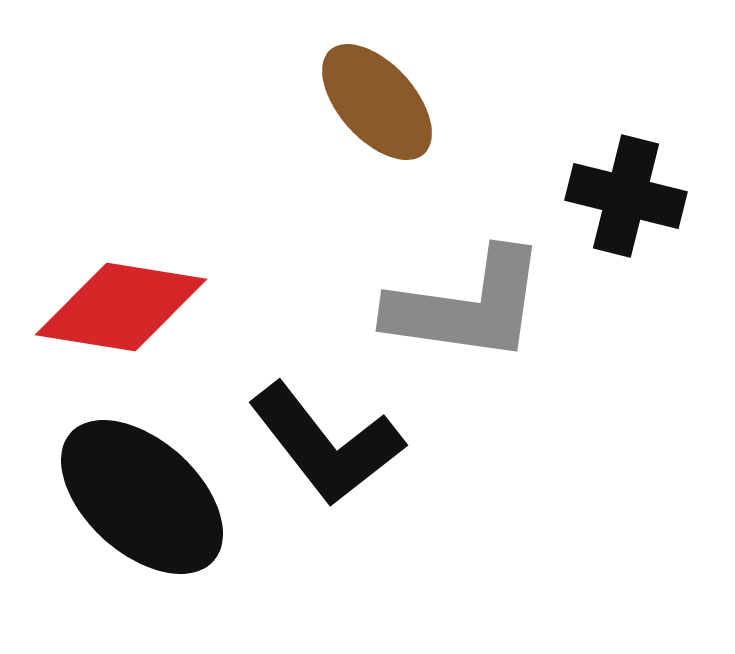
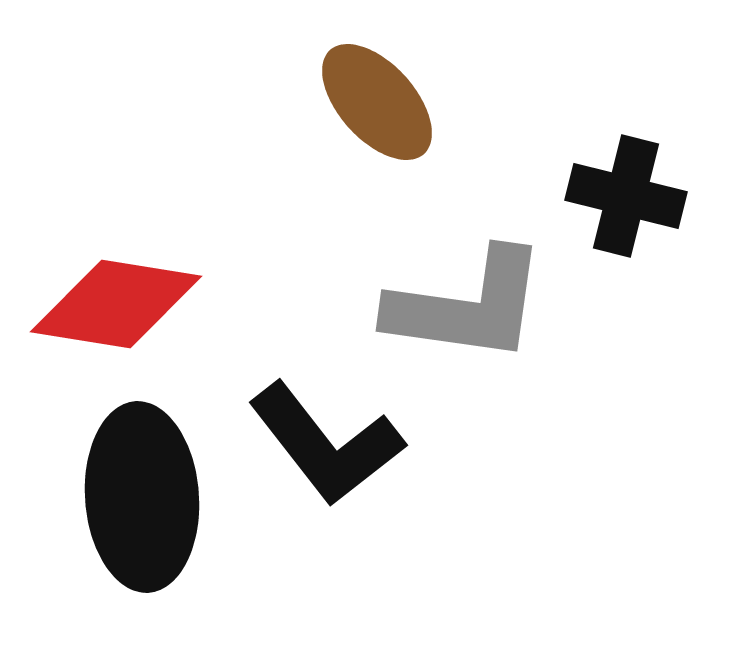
red diamond: moved 5 px left, 3 px up
black ellipse: rotated 44 degrees clockwise
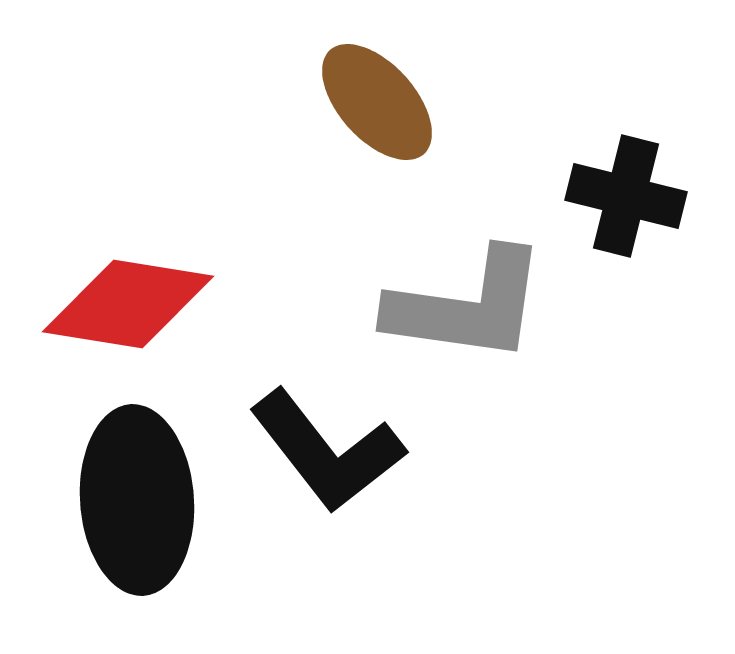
red diamond: moved 12 px right
black L-shape: moved 1 px right, 7 px down
black ellipse: moved 5 px left, 3 px down
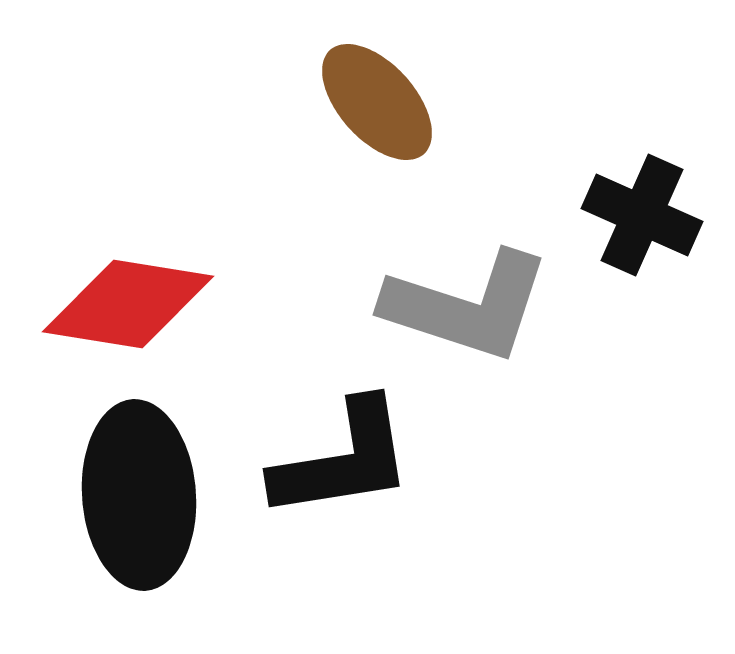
black cross: moved 16 px right, 19 px down; rotated 10 degrees clockwise
gray L-shape: rotated 10 degrees clockwise
black L-shape: moved 16 px right, 9 px down; rotated 61 degrees counterclockwise
black ellipse: moved 2 px right, 5 px up
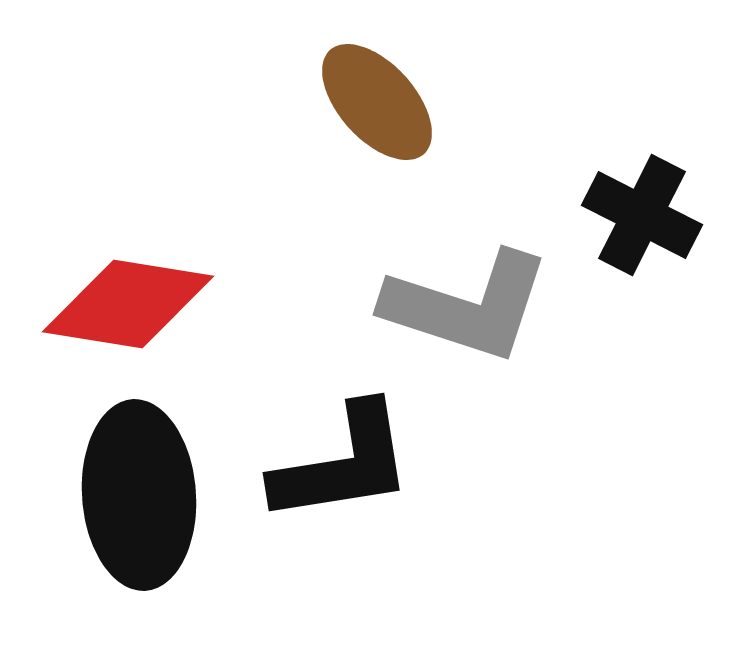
black cross: rotated 3 degrees clockwise
black L-shape: moved 4 px down
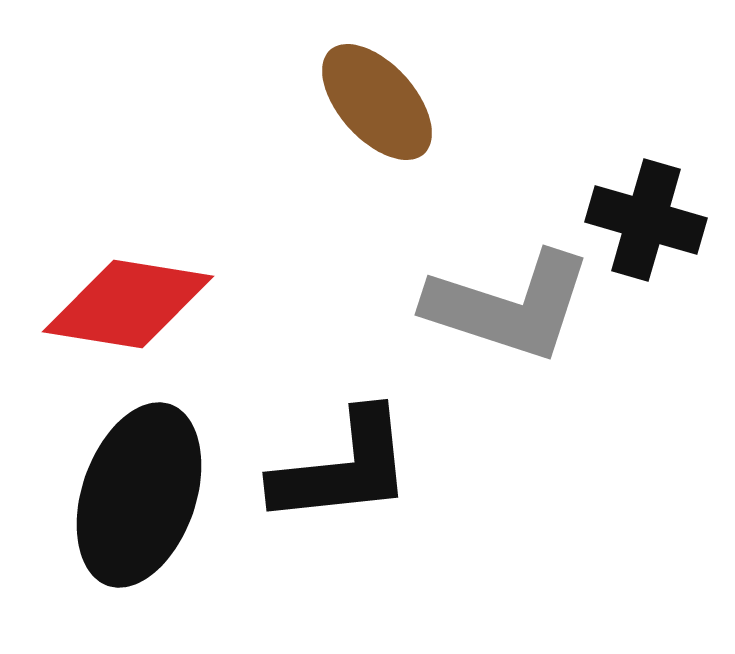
black cross: moved 4 px right, 5 px down; rotated 11 degrees counterclockwise
gray L-shape: moved 42 px right
black L-shape: moved 4 px down; rotated 3 degrees clockwise
black ellipse: rotated 23 degrees clockwise
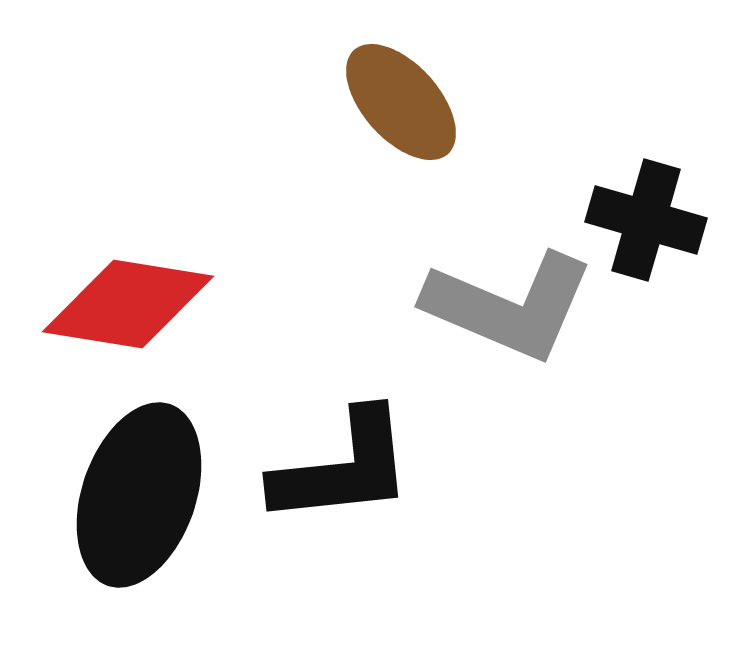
brown ellipse: moved 24 px right
gray L-shape: rotated 5 degrees clockwise
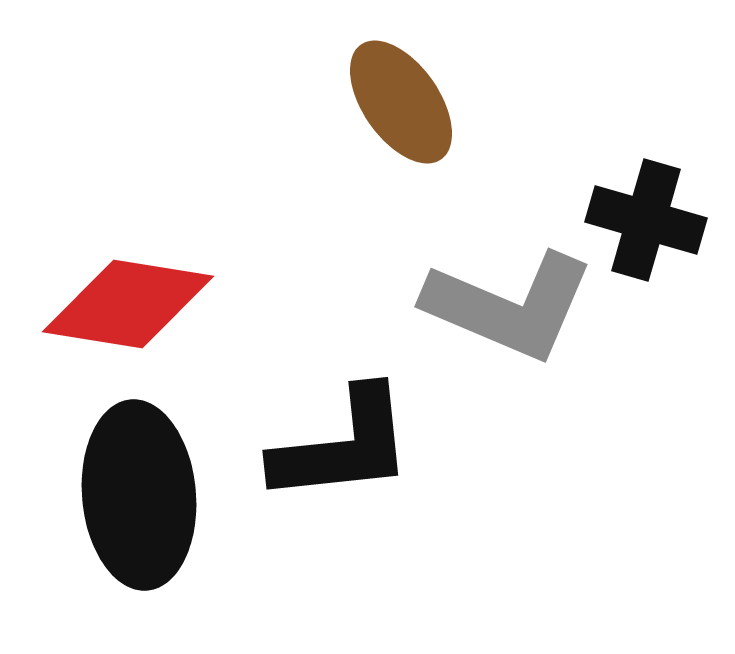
brown ellipse: rotated 7 degrees clockwise
black L-shape: moved 22 px up
black ellipse: rotated 24 degrees counterclockwise
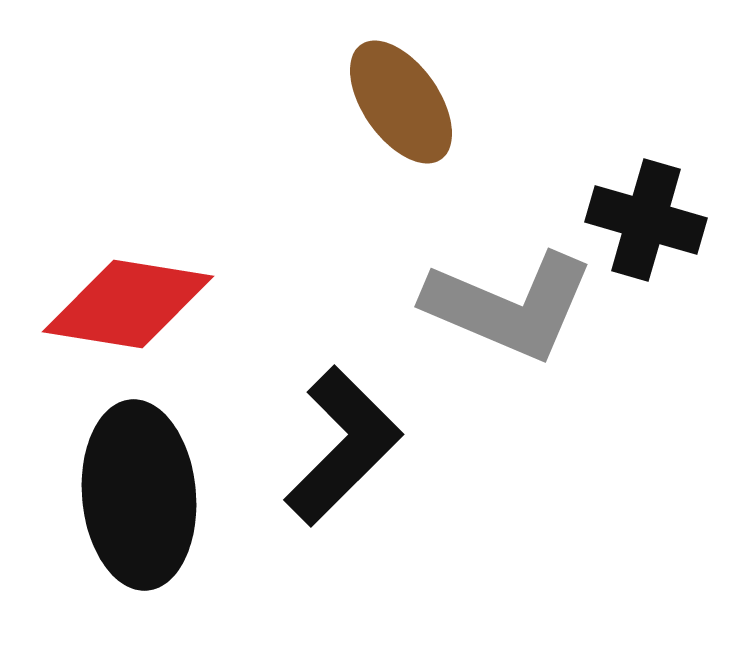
black L-shape: rotated 39 degrees counterclockwise
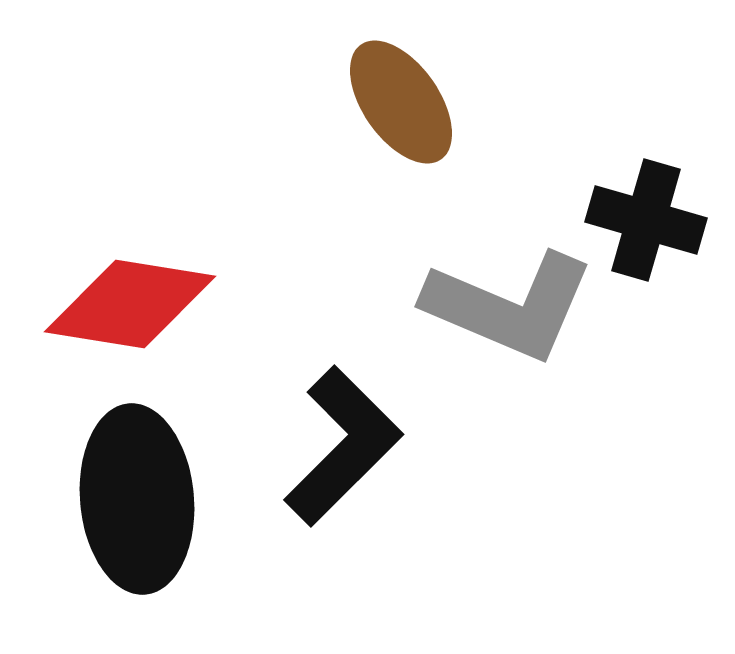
red diamond: moved 2 px right
black ellipse: moved 2 px left, 4 px down
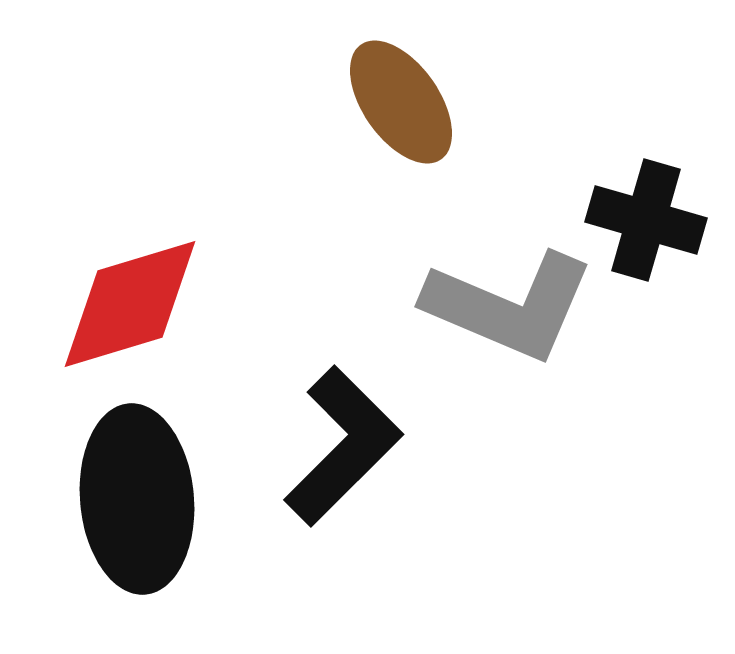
red diamond: rotated 26 degrees counterclockwise
